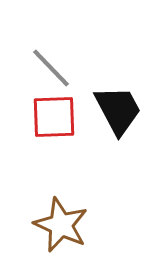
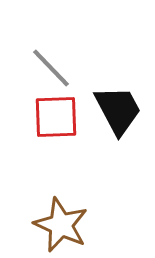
red square: moved 2 px right
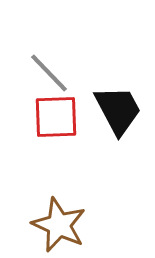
gray line: moved 2 px left, 5 px down
brown star: moved 2 px left
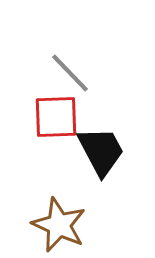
gray line: moved 21 px right
black trapezoid: moved 17 px left, 41 px down
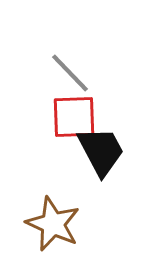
red square: moved 18 px right
brown star: moved 6 px left, 1 px up
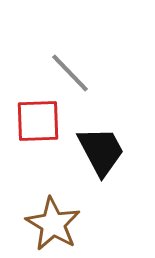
red square: moved 36 px left, 4 px down
brown star: rotated 6 degrees clockwise
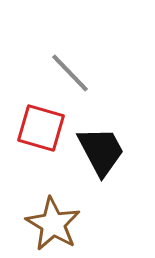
red square: moved 3 px right, 7 px down; rotated 18 degrees clockwise
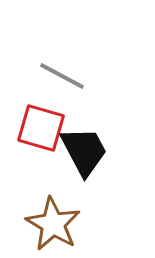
gray line: moved 8 px left, 3 px down; rotated 18 degrees counterclockwise
black trapezoid: moved 17 px left
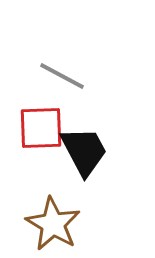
red square: rotated 18 degrees counterclockwise
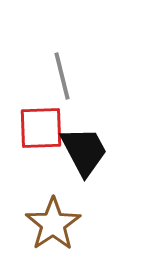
gray line: rotated 48 degrees clockwise
brown star: rotated 8 degrees clockwise
